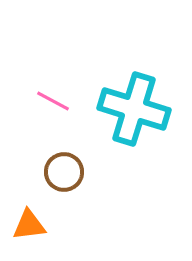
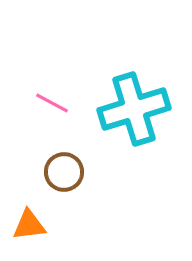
pink line: moved 1 px left, 2 px down
cyan cross: rotated 34 degrees counterclockwise
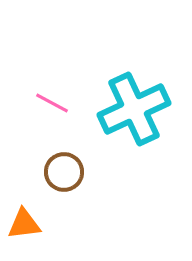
cyan cross: rotated 8 degrees counterclockwise
orange triangle: moved 5 px left, 1 px up
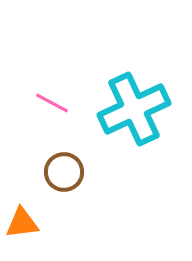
orange triangle: moved 2 px left, 1 px up
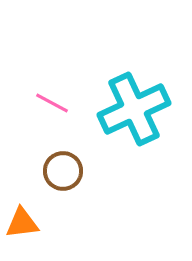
brown circle: moved 1 px left, 1 px up
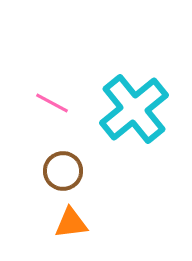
cyan cross: rotated 14 degrees counterclockwise
orange triangle: moved 49 px right
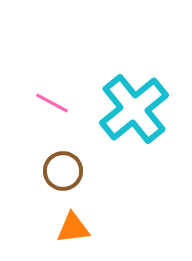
orange triangle: moved 2 px right, 5 px down
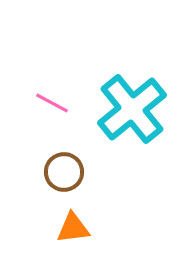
cyan cross: moved 2 px left
brown circle: moved 1 px right, 1 px down
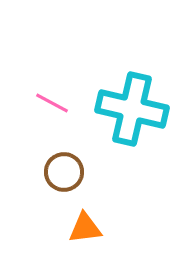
cyan cross: rotated 38 degrees counterclockwise
orange triangle: moved 12 px right
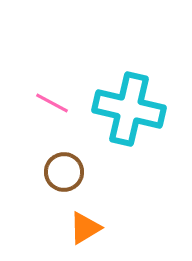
cyan cross: moved 3 px left
orange triangle: rotated 24 degrees counterclockwise
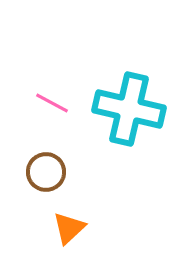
brown circle: moved 18 px left
orange triangle: moved 16 px left; rotated 12 degrees counterclockwise
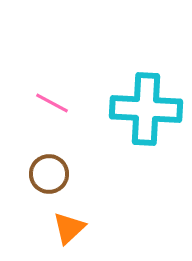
cyan cross: moved 17 px right; rotated 10 degrees counterclockwise
brown circle: moved 3 px right, 2 px down
